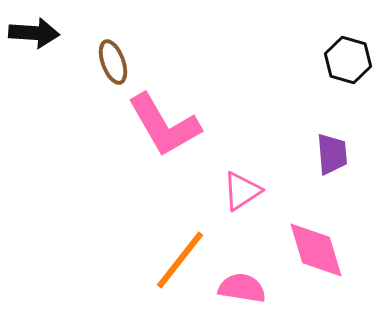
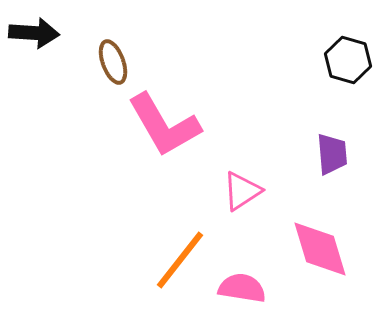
pink diamond: moved 4 px right, 1 px up
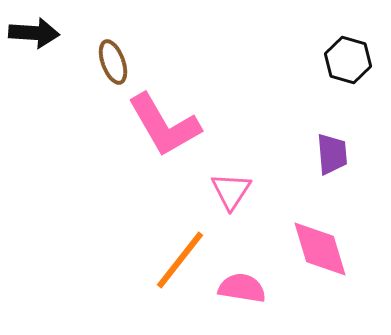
pink triangle: moved 11 px left; rotated 24 degrees counterclockwise
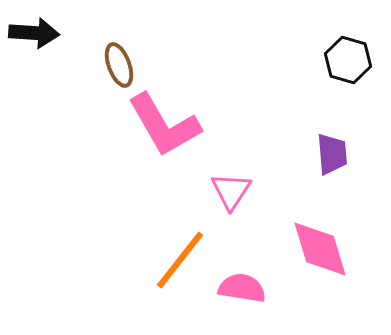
brown ellipse: moved 6 px right, 3 px down
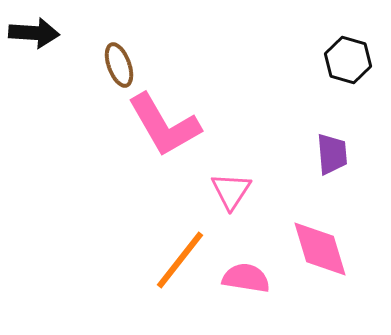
pink semicircle: moved 4 px right, 10 px up
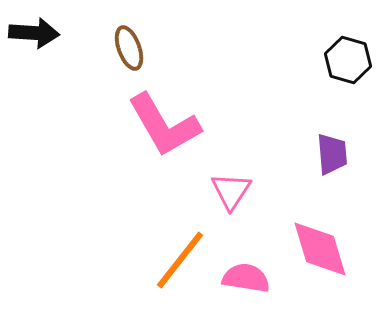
brown ellipse: moved 10 px right, 17 px up
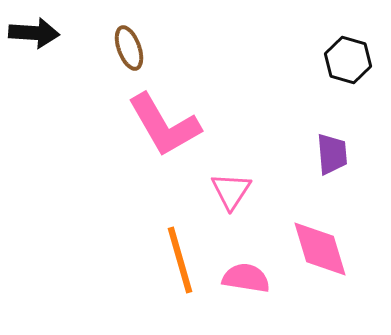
orange line: rotated 54 degrees counterclockwise
